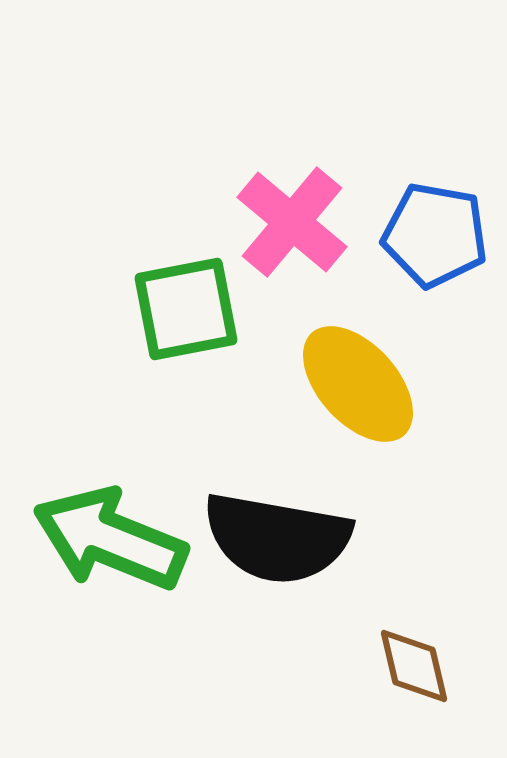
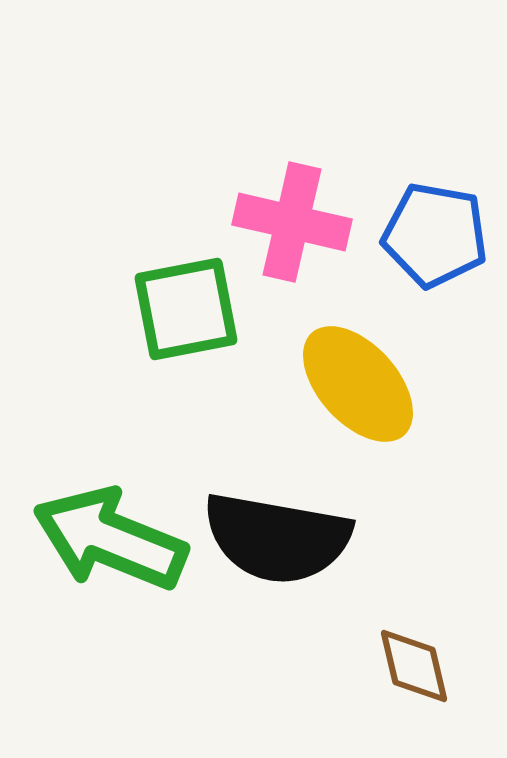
pink cross: rotated 27 degrees counterclockwise
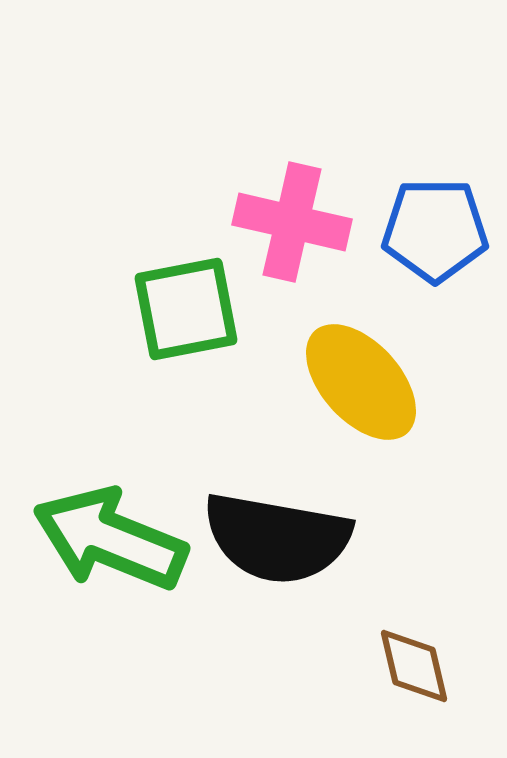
blue pentagon: moved 5 px up; rotated 10 degrees counterclockwise
yellow ellipse: moved 3 px right, 2 px up
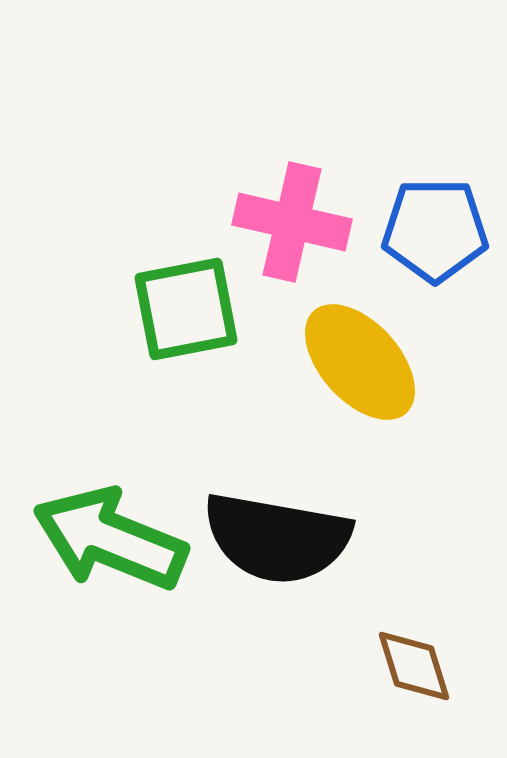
yellow ellipse: moved 1 px left, 20 px up
brown diamond: rotated 4 degrees counterclockwise
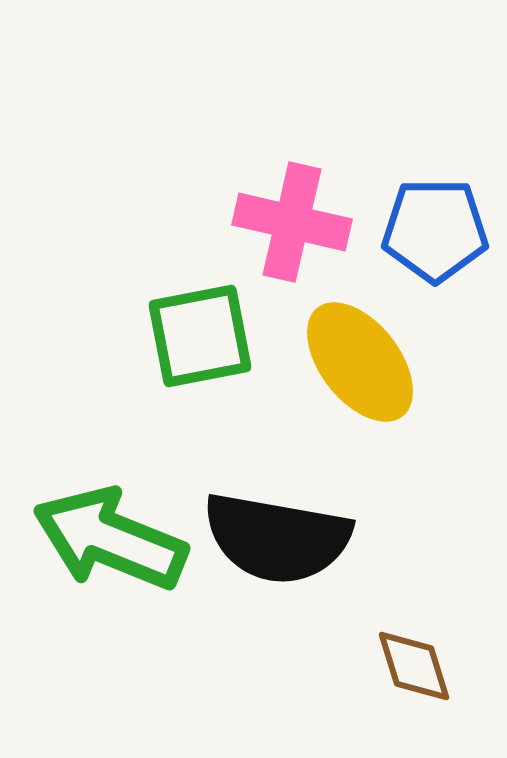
green square: moved 14 px right, 27 px down
yellow ellipse: rotated 4 degrees clockwise
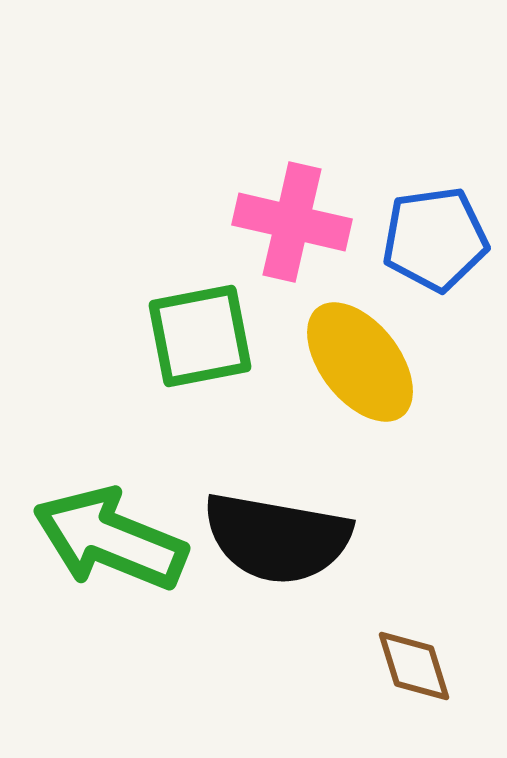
blue pentagon: moved 9 px down; rotated 8 degrees counterclockwise
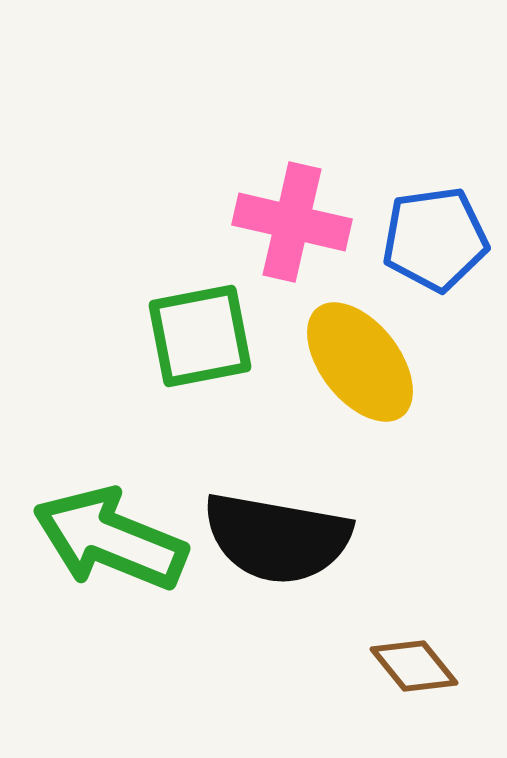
brown diamond: rotated 22 degrees counterclockwise
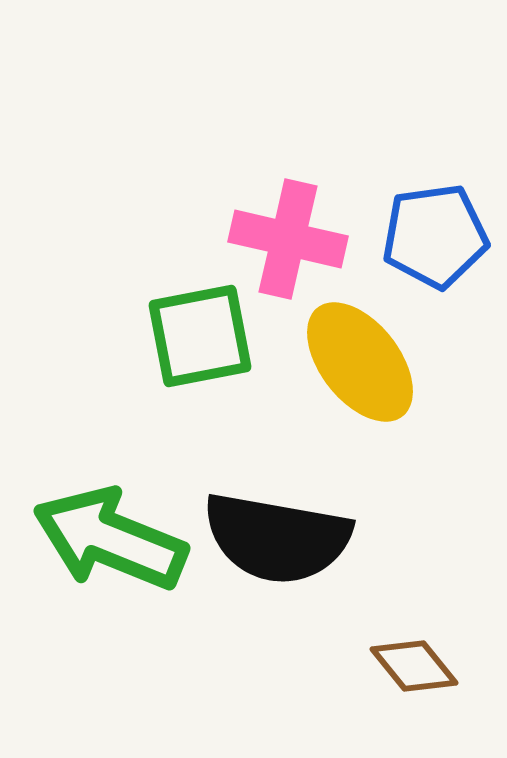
pink cross: moved 4 px left, 17 px down
blue pentagon: moved 3 px up
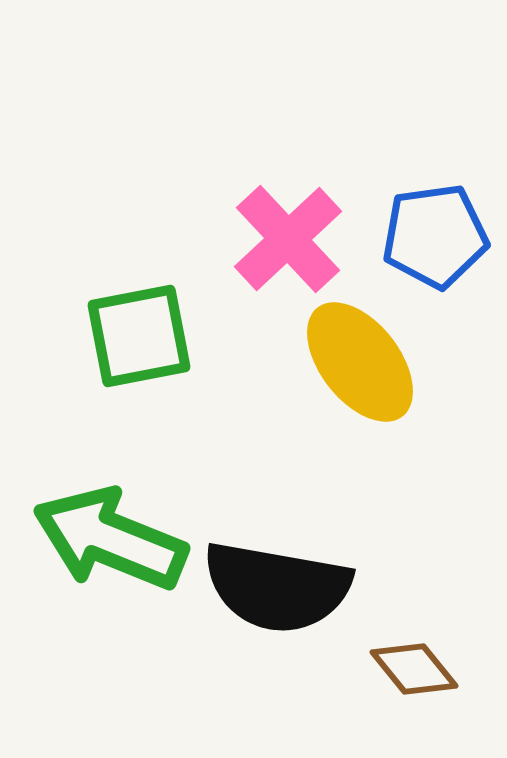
pink cross: rotated 34 degrees clockwise
green square: moved 61 px left
black semicircle: moved 49 px down
brown diamond: moved 3 px down
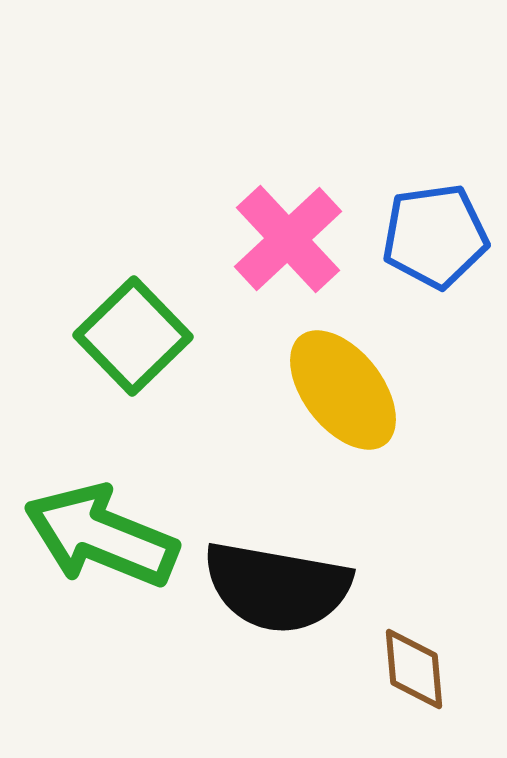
green square: moved 6 px left; rotated 33 degrees counterclockwise
yellow ellipse: moved 17 px left, 28 px down
green arrow: moved 9 px left, 3 px up
brown diamond: rotated 34 degrees clockwise
